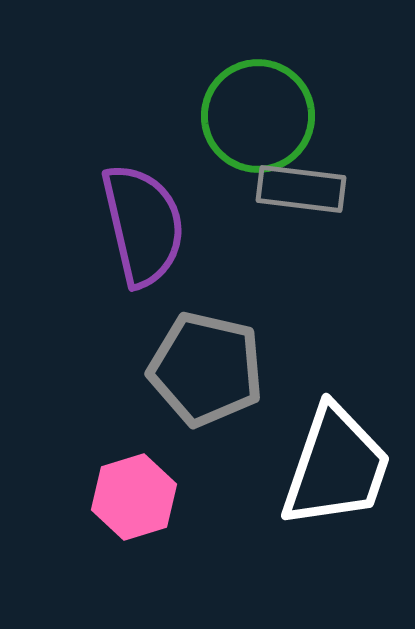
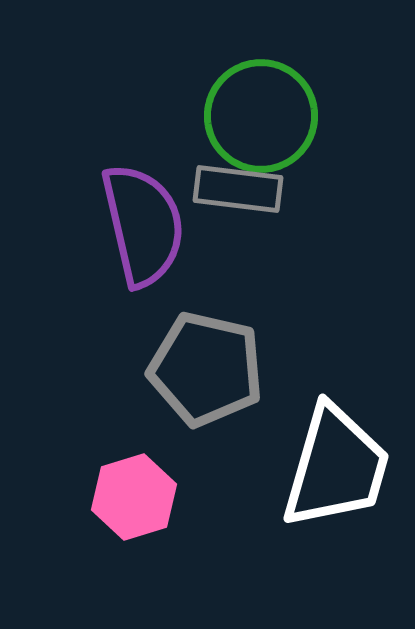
green circle: moved 3 px right
gray rectangle: moved 63 px left
white trapezoid: rotated 3 degrees counterclockwise
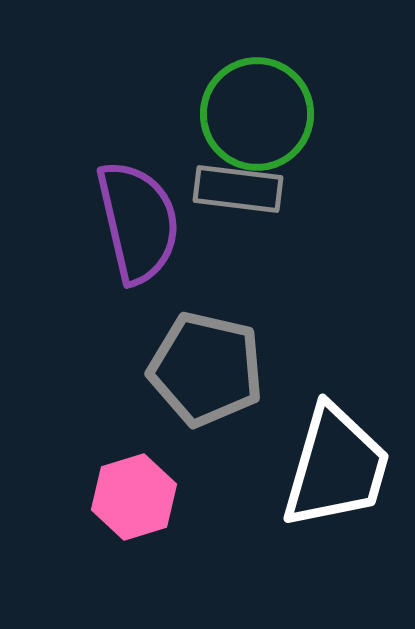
green circle: moved 4 px left, 2 px up
purple semicircle: moved 5 px left, 3 px up
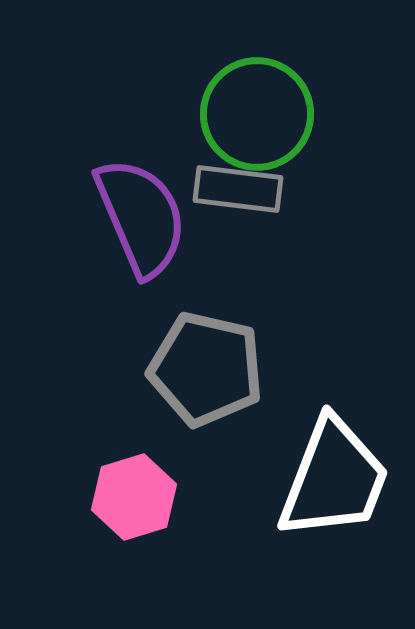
purple semicircle: moved 3 px right, 5 px up; rotated 10 degrees counterclockwise
white trapezoid: moved 2 px left, 12 px down; rotated 5 degrees clockwise
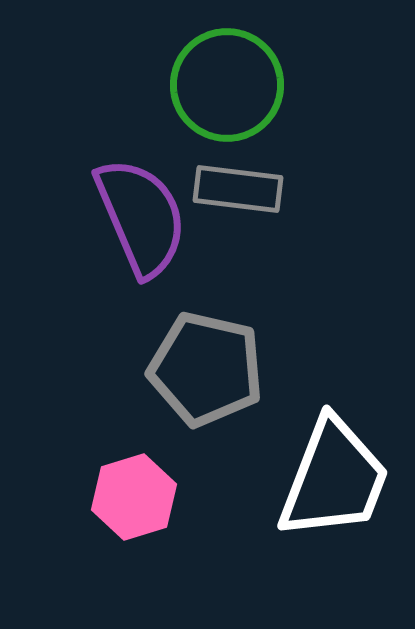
green circle: moved 30 px left, 29 px up
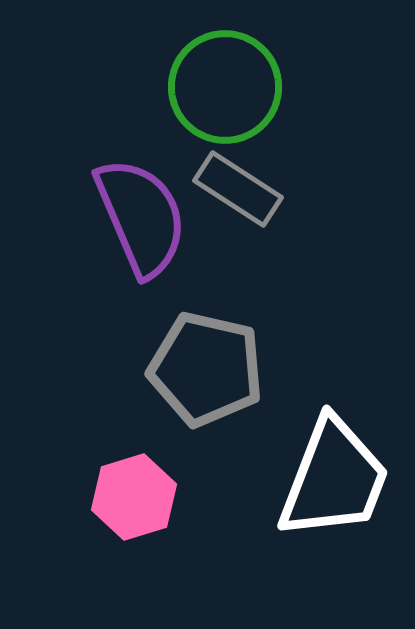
green circle: moved 2 px left, 2 px down
gray rectangle: rotated 26 degrees clockwise
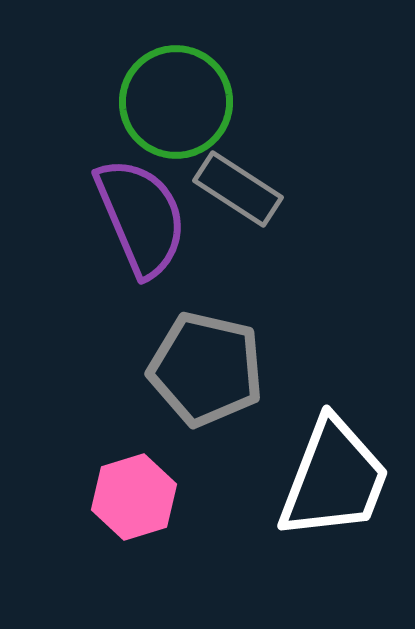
green circle: moved 49 px left, 15 px down
